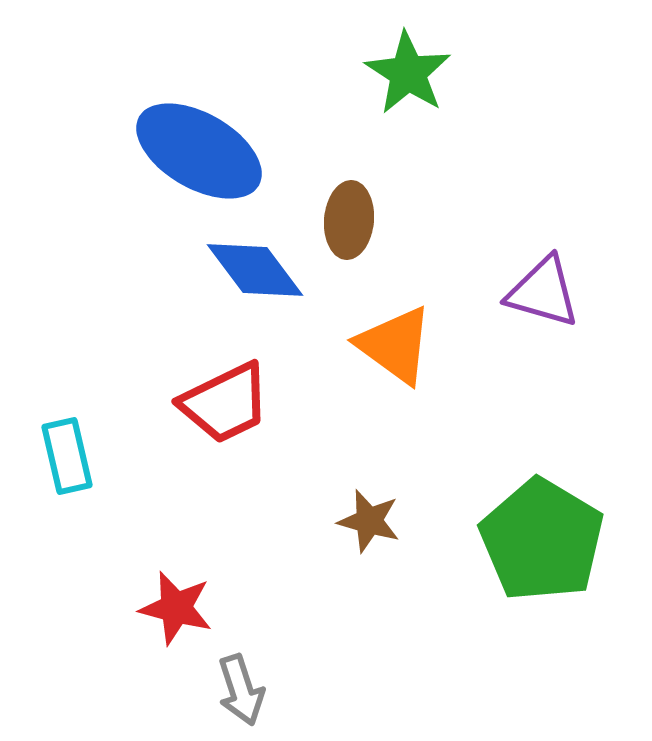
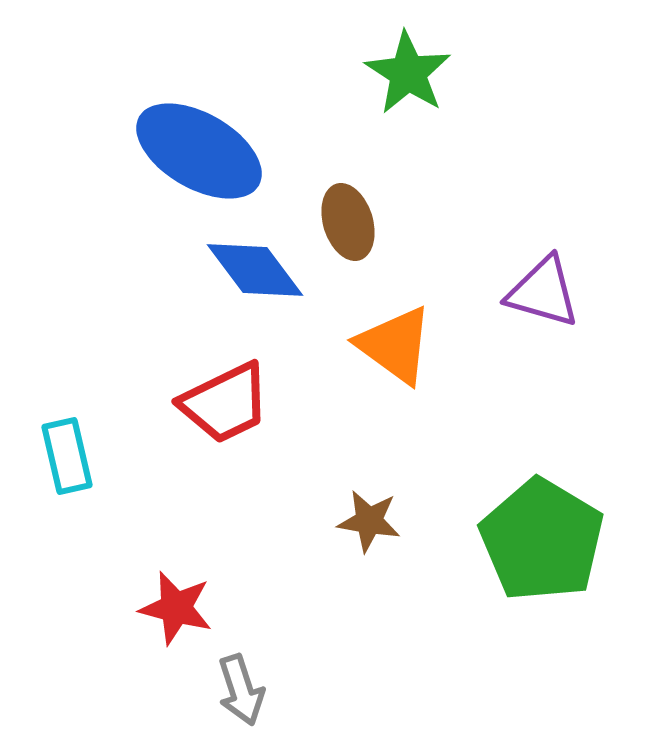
brown ellipse: moved 1 px left, 2 px down; rotated 22 degrees counterclockwise
brown star: rotated 6 degrees counterclockwise
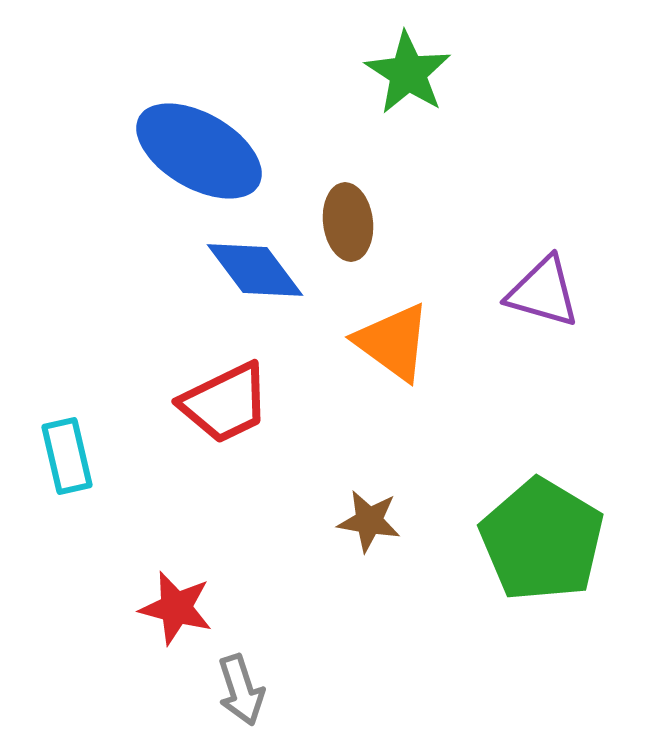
brown ellipse: rotated 10 degrees clockwise
orange triangle: moved 2 px left, 3 px up
